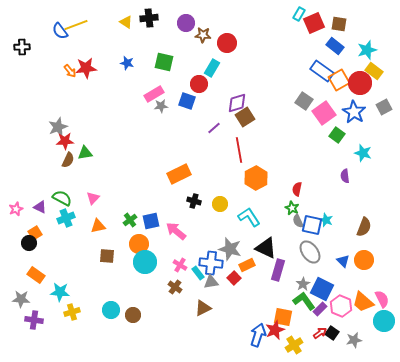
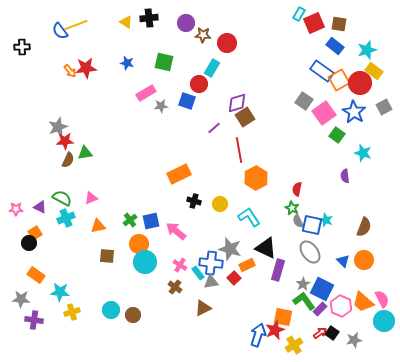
pink rectangle at (154, 94): moved 8 px left, 1 px up
pink triangle at (93, 198): moved 2 px left; rotated 24 degrees clockwise
pink star at (16, 209): rotated 24 degrees clockwise
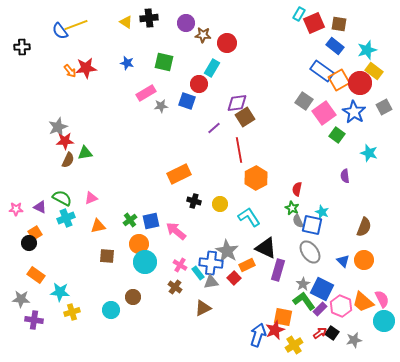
purple diamond at (237, 103): rotated 10 degrees clockwise
cyan star at (363, 153): moved 6 px right
cyan star at (326, 220): moved 4 px left, 8 px up
gray star at (230, 249): moved 3 px left, 2 px down; rotated 15 degrees clockwise
brown circle at (133, 315): moved 18 px up
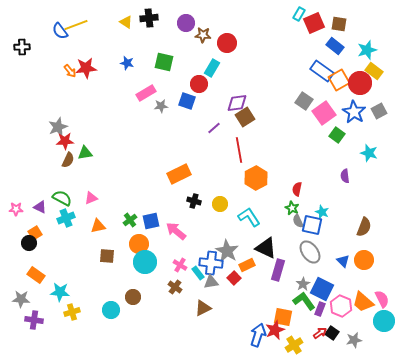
gray square at (384, 107): moved 5 px left, 4 px down
purple rectangle at (320, 309): rotated 24 degrees counterclockwise
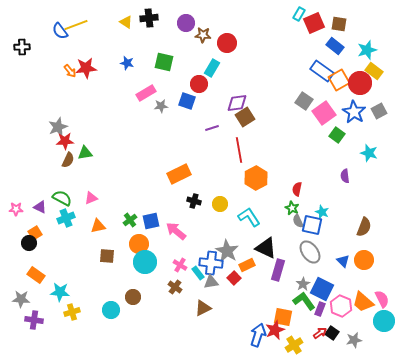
purple line at (214, 128): moved 2 px left; rotated 24 degrees clockwise
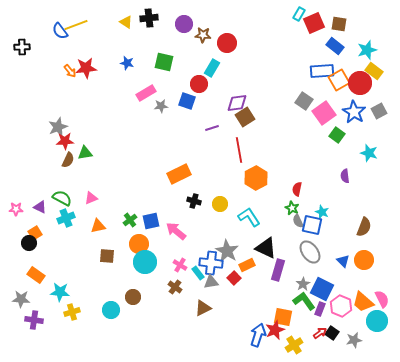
purple circle at (186, 23): moved 2 px left, 1 px down
blue rectangle at (322, 71): rotated 40 degrees counterclockwise
cyan circle at (384, 321): moved 7 px left
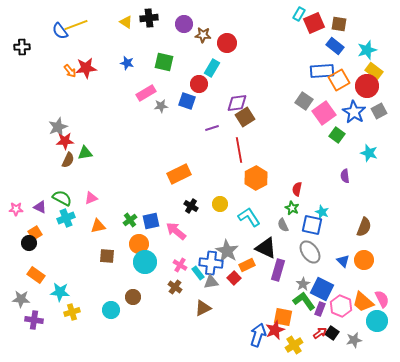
red circle at (360, 83): moved 7 px right, 3 px down
black cross at (194, 201): moved 3 px left, 5 px down; rotated 16 degrees clockwise
gray semicircle at (298, 221): moved 15 px left, 4 px down
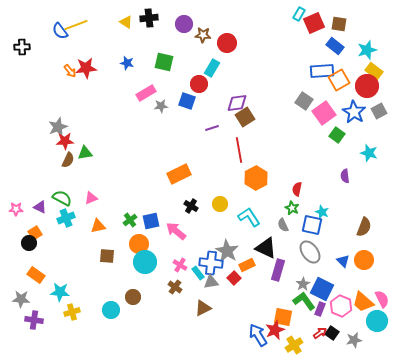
blue arrow at (258, 335): rotated 50 degrees counterclockwise
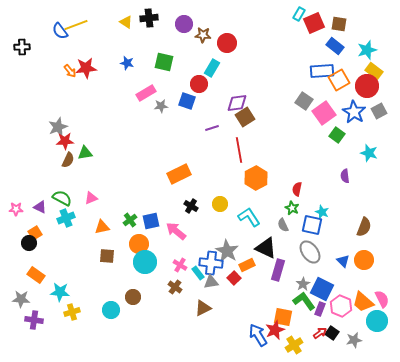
orange triangle at (98, 226): moved 4 px right, 1 px down
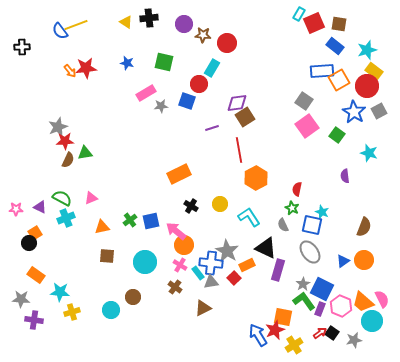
pink square at (324, 113): moved 17 px left, 13 px down
orange circle at (139, 244): moved 45 px right, 1 px down
blue triangle at (343, 261): rotated 40 degrees clockwise
cyan circle at (377, 321): moved 5 px left
